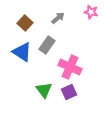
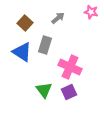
gray rectangle: moved 2 px left; rotated 18 degrees counterclockwise
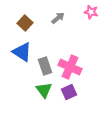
gray rectangle: moved 21 px down; rotated 36 degrees counterclockwise
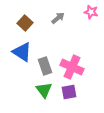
pink cross: moved 2 px right
purple square: rotated 14 degrees clockwise
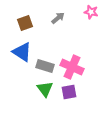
brown square: rotated 28 degrees clockwise
gray rectangle: rotated 54 degrees counterclockwise
green triangle: moved 1 px right, 1 px up
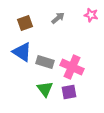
pink star: moved 3 px down
gray rectangle: moved 4 px up
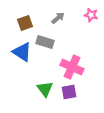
gray rectangle: moved 20 px up
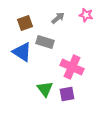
pink star: moved 5 px left
purple square: moved 2 px left, 2 px down
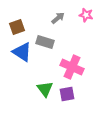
brown square: moved 8 px left, 4 px down
